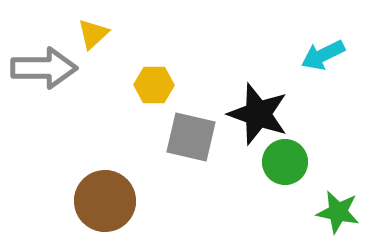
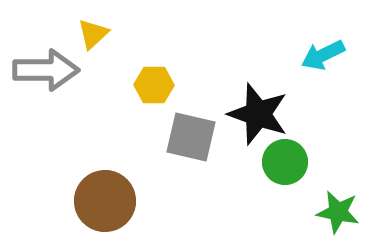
gray arrow: moved 2 px right, 2 px down
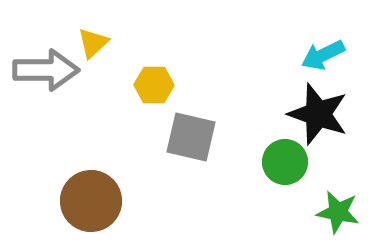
yellow triangle: moved 9 px down
black star: moved 60 px right
brown circle: moved 14 px left
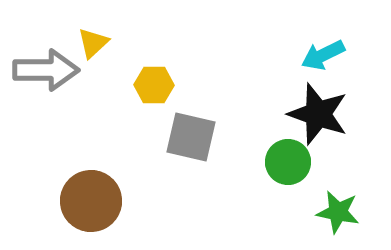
green circle: moved 3 px right
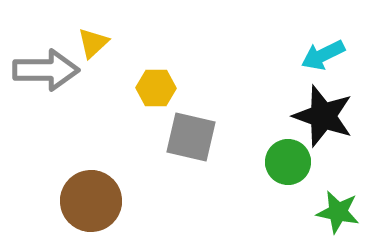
yellow hexagon: moved 2 px right, 3 px down
black star: moved 5 px right, 2 px down
